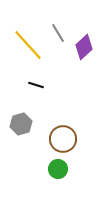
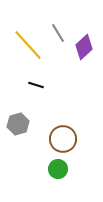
gray hexagon: moved 3 px left
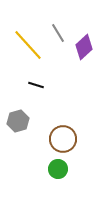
gray hexagon: moved 3 px up
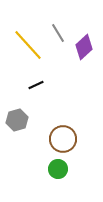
black line: rotated 42 degrees counterclockwise
gray hexagon: moved 1 px left, 1 px up
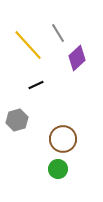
purple diamond: moved 7 px left, 11 px down
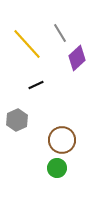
gray line: moved 2 px right
yellow line: moved 1 px left, 1 px up
gray hexagon: rotated 10 degrees counterclockwise
brown circle: moved 1 px left, 1 px down
green circle: moved 1 px left, 1 px up
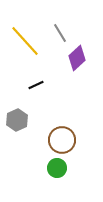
yellow line: moved 2 px left, 3 px up
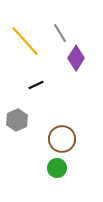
purple diamond: moved 1 px left; rotated 15 degrees counterclockwise
brown circle: moved 1 px up
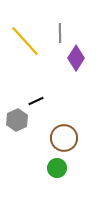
gray line: rotated 30 degrees clockwise
black line: moved 16 px down
brown circle: moved 2 px right, 1 px up
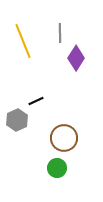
yellow line: moved 2 px left; rotated 20 degrees clockwise
